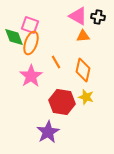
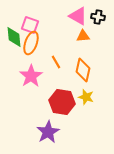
green diamond: rotated 15 degrees clockwise
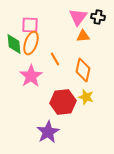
pink triangle: moved 1 px down; rotated 36 degrees clockwise
pink square: rotated 18 degrees counterclockwise
green diamond: moved 7 px down
orange line: moved 1 px left, 3 px up
red hexagon: moved 1 px right; rotated 15 degrees counterclockwise
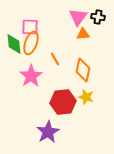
pink square: moved 2 px down
orange triangle: moved 2 px up
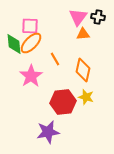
pink square: moved 1 px up
orange ellipse: rotated 25 degrees clockwise
purple star: rotated 20 degrees clockwise
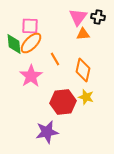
purple star: moved 1 px left
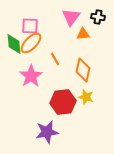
pink triangle: moved 7 px left
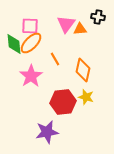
pink triangle: moved 5 px left, 7 px down
orange triangle: moved 3 px left, 5 px up
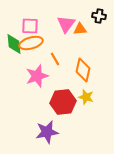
black cross: moved 1 px right, 1 px up
orange ellipse: rotated 30 degrees clockwise
pink star: moved 6 px right; rotated 15 degrees clockwise
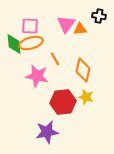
pink star: rotated 30 degrees clockwise
